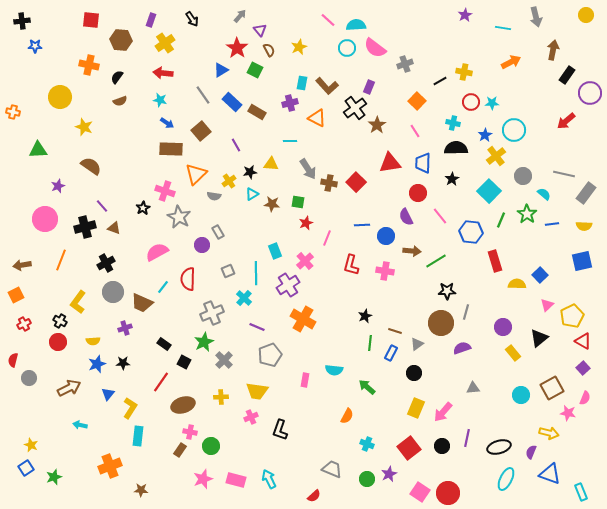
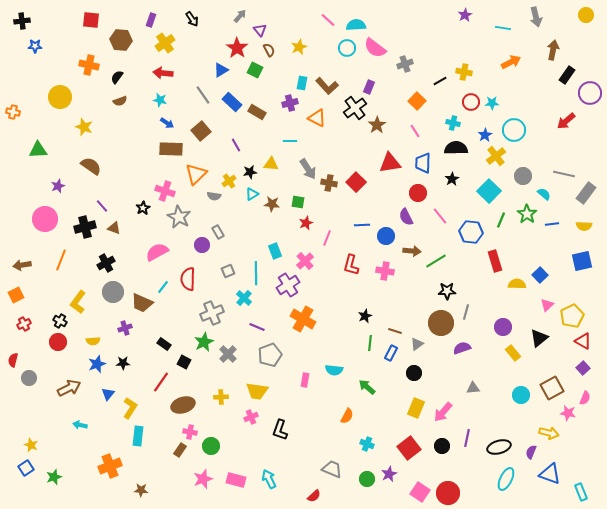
gray cross at (224, 360): moved 4 px right, 6 px up
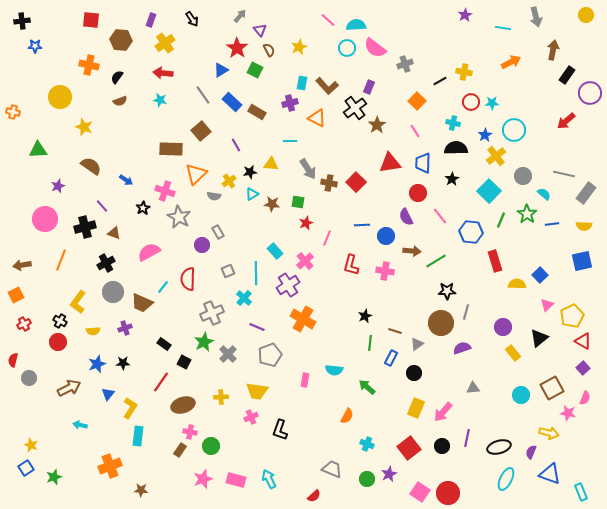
blue arrow at (167, 123): moved 41 px left, 57 px down
brown triangle at (114, 228): moved 5 px down
cyan rectangle at (275, 251): rotated 21 degrees counterclockwise
pink semicircle at (157, 252): moved 8 px left
yellow semicircle at (93, 341): moved 10 px up
blue rectangle at (391, 353): moved 5 px down
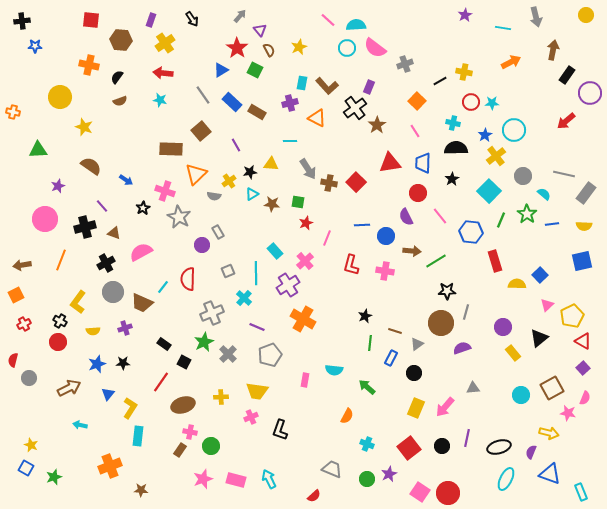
pink semicircle at (149, 252): moved 8 px left
pink arrow at (443, 412): moved 2 px right, 5 px up
blue square at (26, 468): rotated 28 degrees counterclockwise
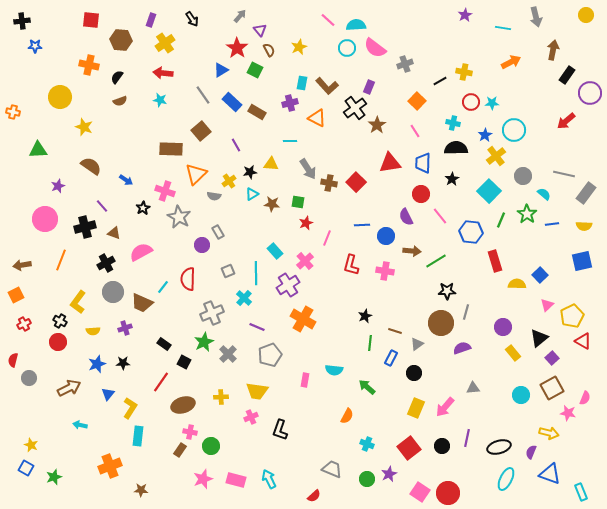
red circle at (418, 193): moved 3 px right, 1 px down
purple square at (583, 368): moved 31 px left, 10 px up
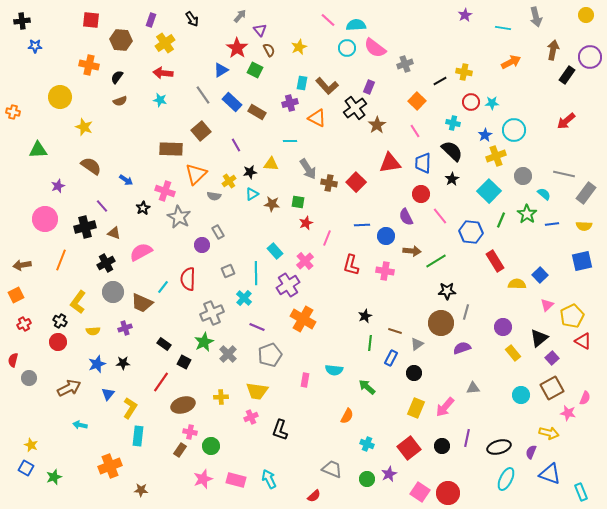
purple circle at (590, 93): moved 36 px up
black semicircle at (456, 148): moved 4 px left, 3 px down; rotated 45 degrees clockwise
yellow cross at (496, 156): rotated 18 degrees clockwise
red rectangle at (495, 261): rotated 15 degrees counterclockwise
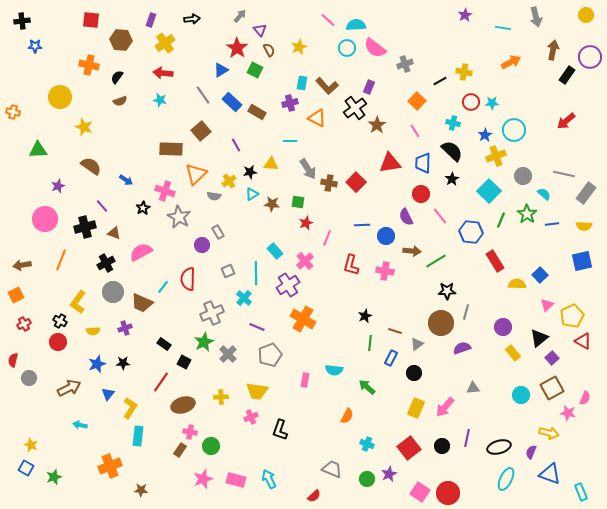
black arrow at (192, 19): rotated 63 degrees counterclockwise
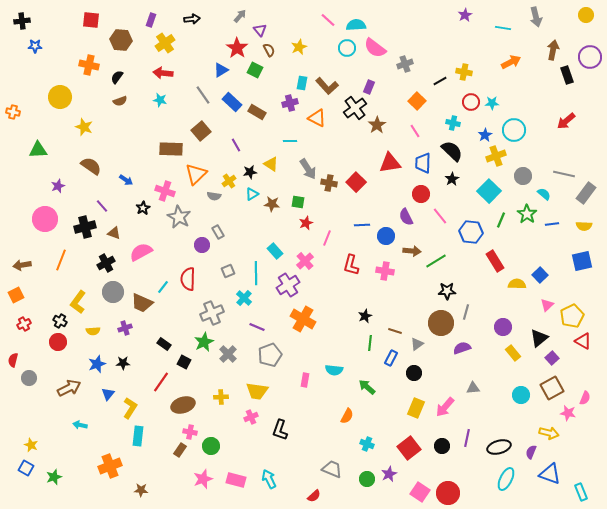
black rectangle at (567, 75): rotated 54 degrees counterclockwise
yellow triangle at (271, 164): rotated 28 degrees clockwise
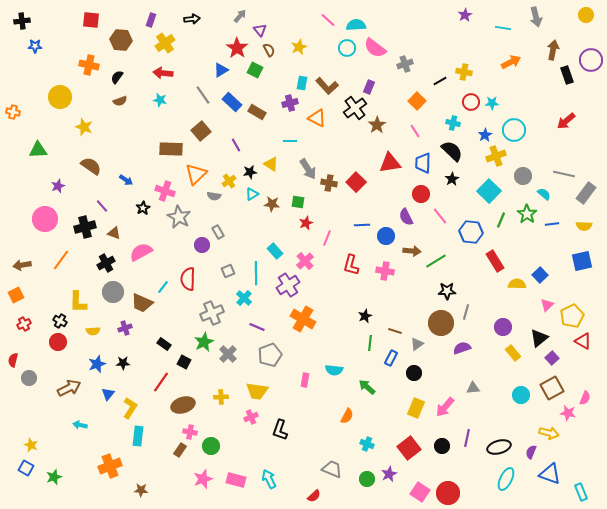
purple circle at (590, 57): moved 1 px right, 3 px down
orange line at (61, 260): rotated 15 degrees clockwise
yellow L-shape at (78, 302): rotated 35 degrees counterclockwise
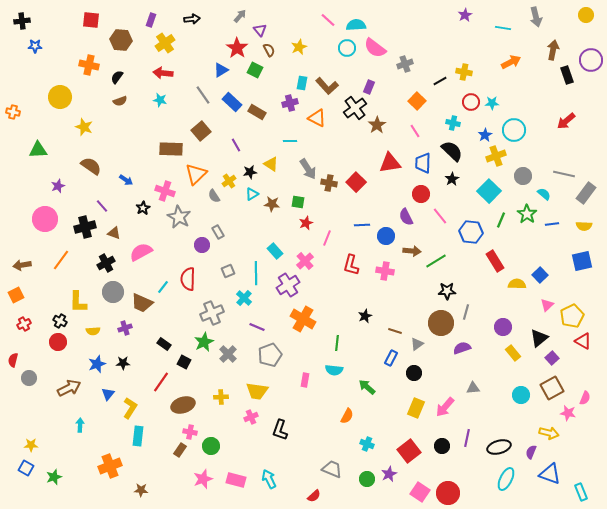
gray semicircle at (214, 196): rotated 48 degrees clockwise
green line at (370, 343): moved 33 px left
cyan arrow at (80, 425): rotated 80 degrees clockwise
yellow star at (31, 445): rotated 24 degrees counterclockwise
red square at (409, 448): moved 3 px down
